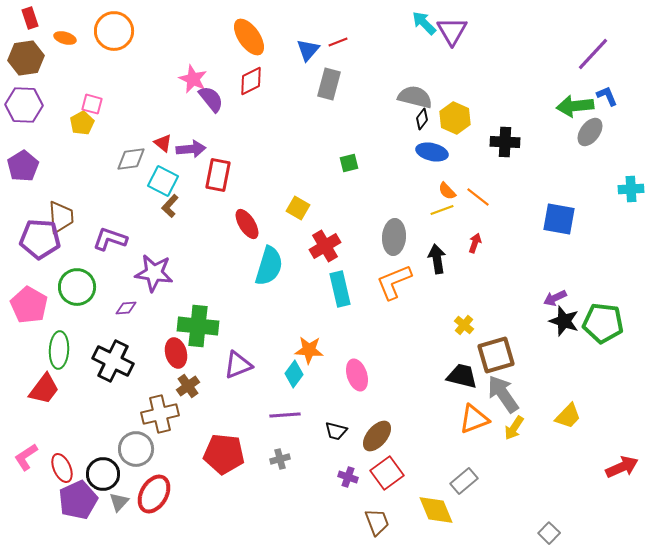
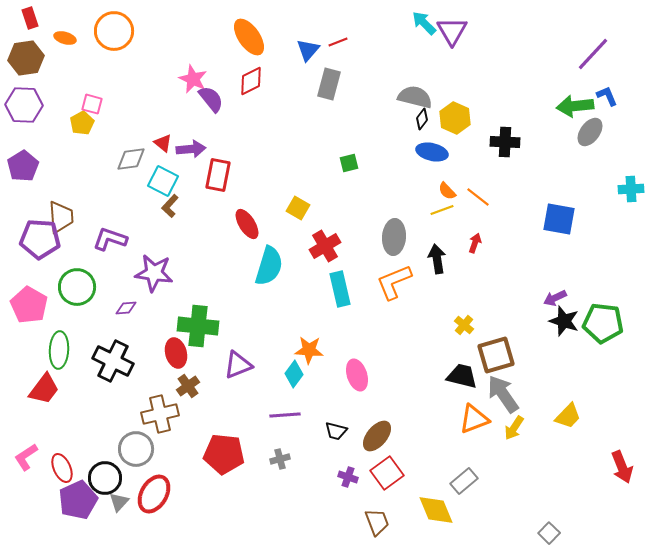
red arrow at (622, 467): rotated 92 degrees clockwise
black circle at (103, 474): moved 2 px right, 4 px down
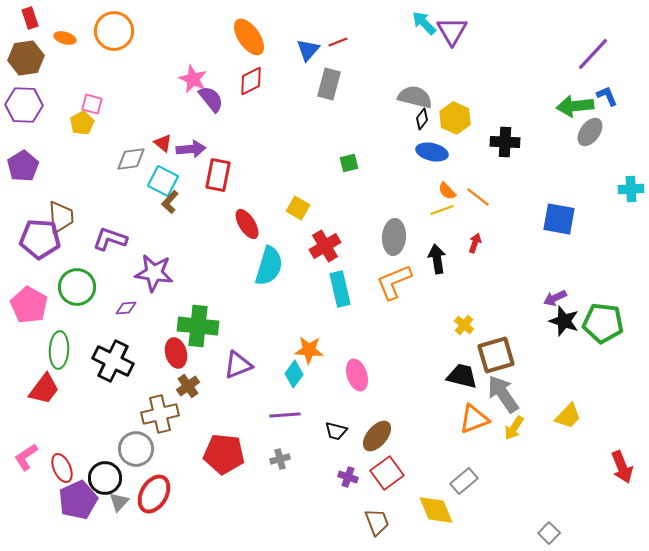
brown L-shape at (170, 206): moved 4 px up
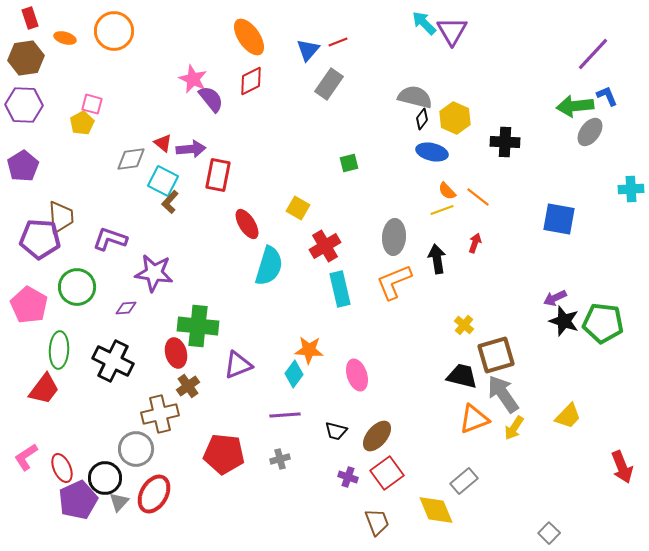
gray rectangle at (329, 84): rotated 20 degrees clockwise
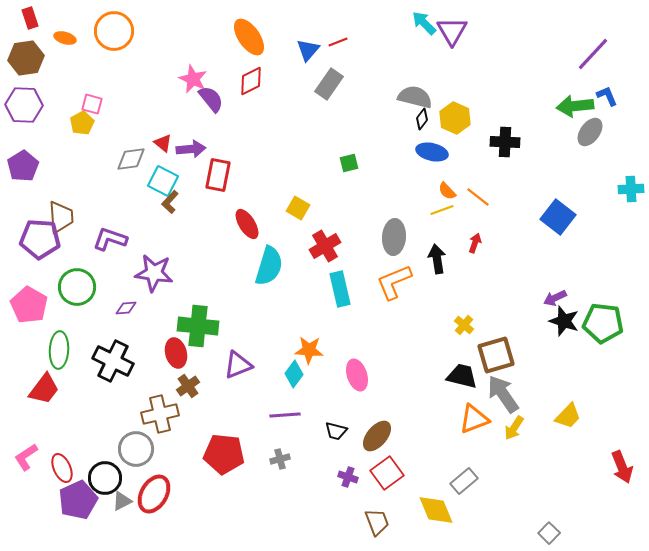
blue square at (559, 219): moved 1 px left, 2 px up; rotated 28 degrees clockwise
gray triangle at (119, 502): moved 3 px right, 1 px up; rotated 20 degrees clockwise
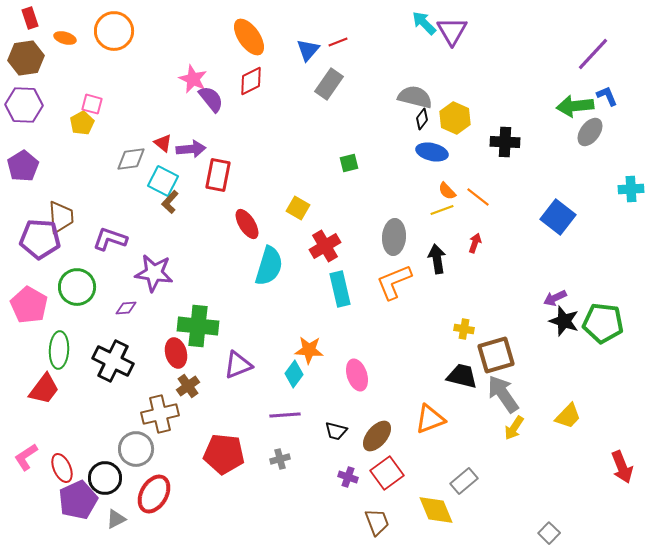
yellow cross at (464, 325): moved 4 px down; rotated 30 degrees counterclockwise
orange triangle at (474, 419): moved 44 px left
gray triangle at (122, 501): moved 6 px left, 18 px down
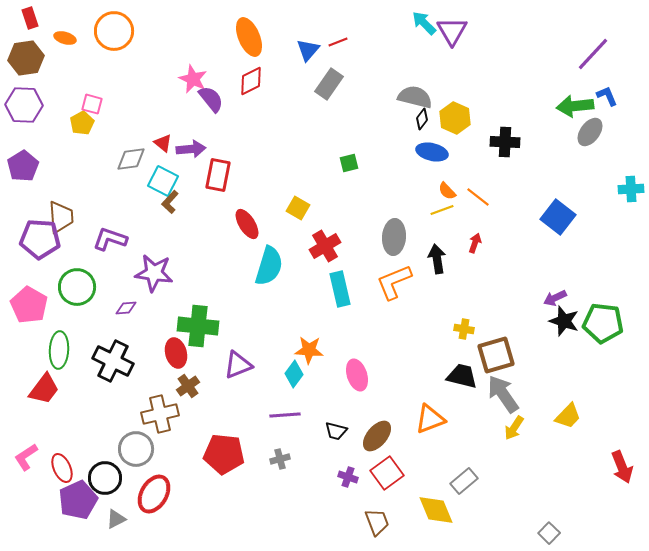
orange ellipse at (249, 37): rotated 12 degrees clockwise
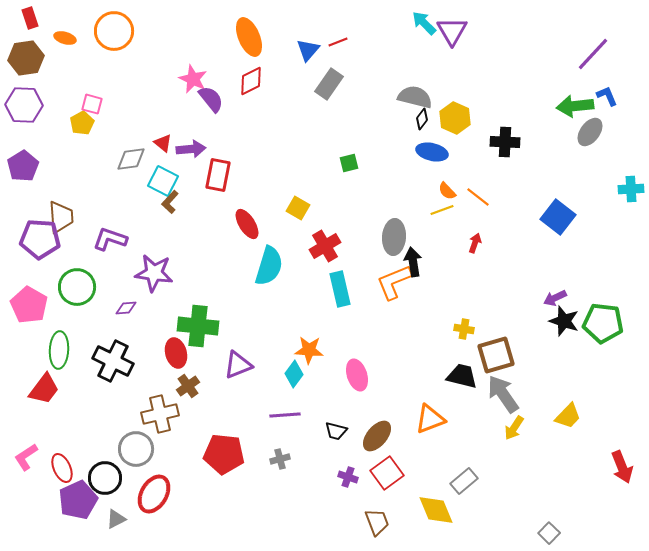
black arrow at (437, 259): moved 24 px left, 3 px down
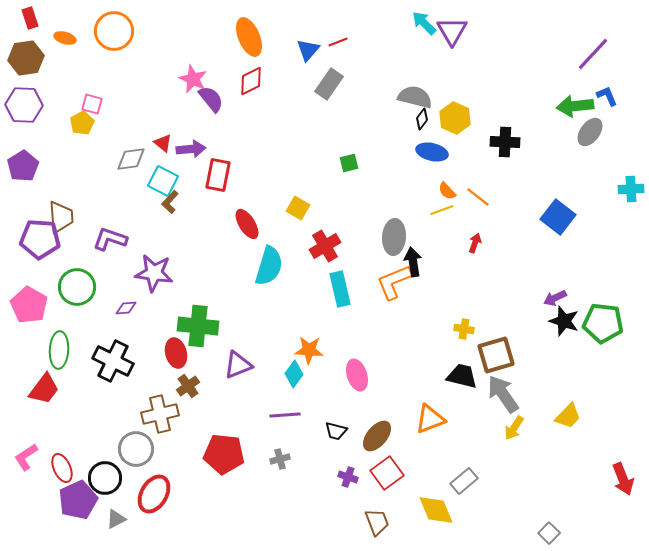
red arrow at (622, 467): moved 1 px right, 12 px down
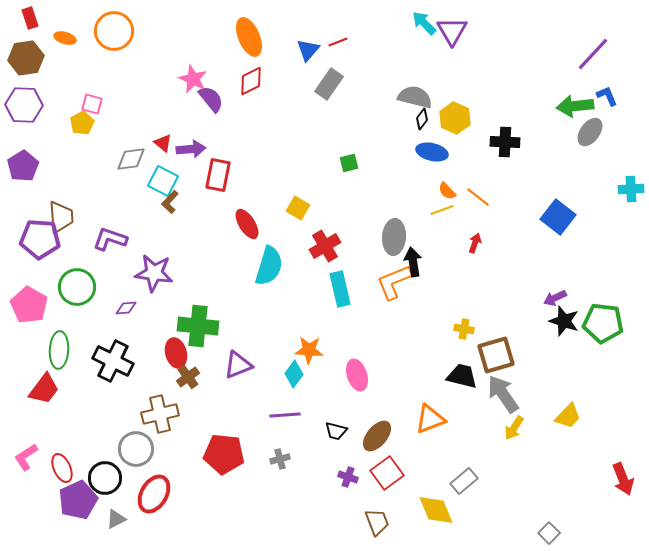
brown cross at (188, 386): moved 9 px up
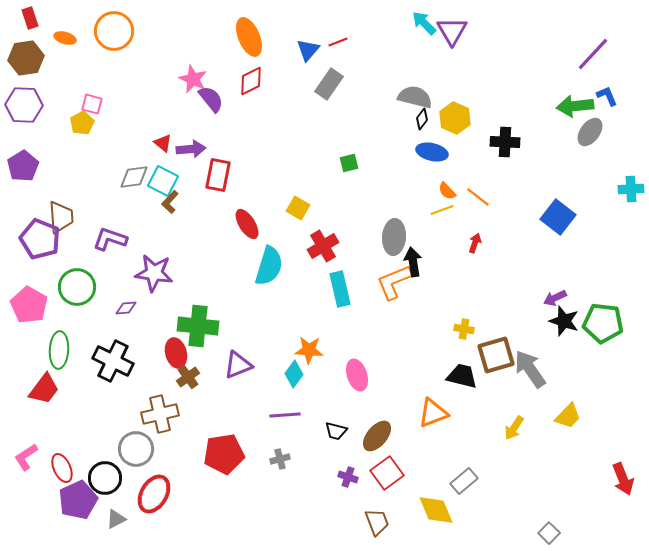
gray diamond at (131, 159): moved 3 px right, 18 px down
purple pentagon at (40, 239): rotated 18 degrees clockwise
red cross at (325, 246): moved 2 px left
gray arrow at (503, 394): moved 27 px right, 25 px up
orange triangle at (430, 419): moved 3 px right, 6 px up
red pentagon at (224, 454): rotated 15 degrees counterclockwise
